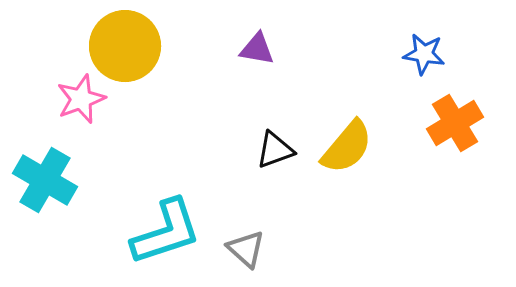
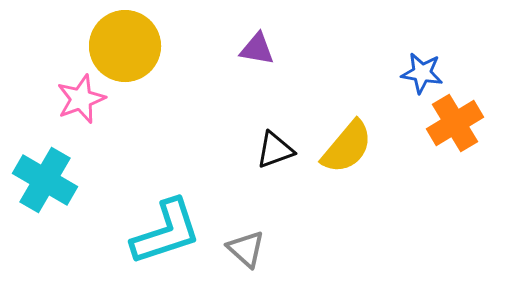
blue star: moved 2 px left, 19 px down
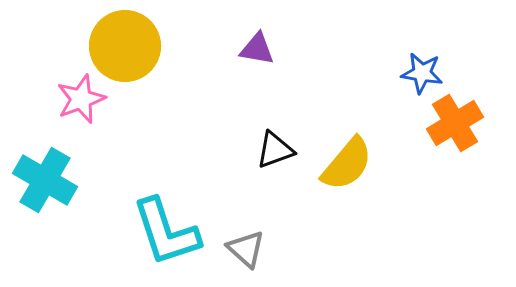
yellow semicircle: moved 17 px down
cyan L-shape: rotated 90 degrees clockwise
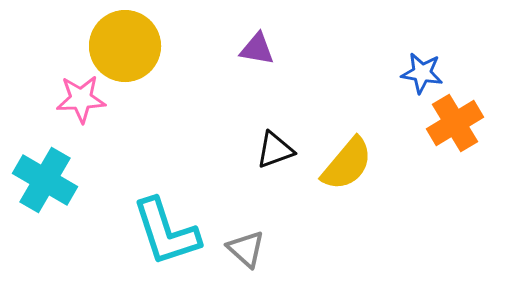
pink star: rotated 18 degrees clockwise
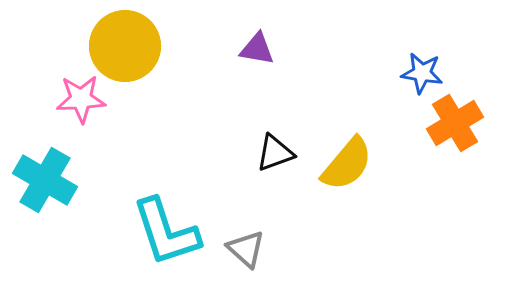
black triangle: moved 3 px down
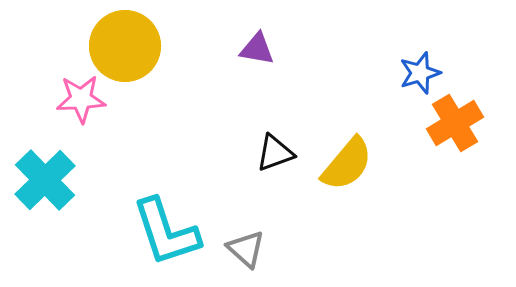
blue star: moved 2 px left; rotated 27 degrees counterclockwise
cyan cross: rotated 16 degrees clockwise
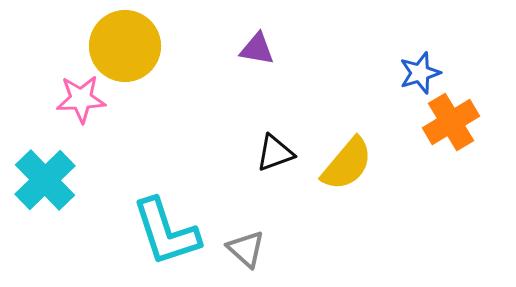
orange cross: moved 4 px left, 1 px up
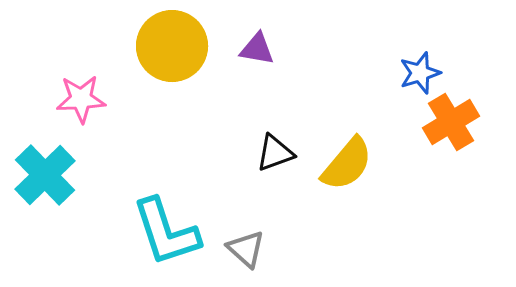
yellow circle: moved 47 px right
cyan cross: moved 5 px up
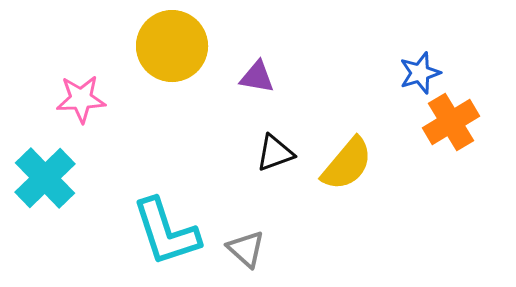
purple triangle: moved 28 px down
cyan cross: moved 3 px down
